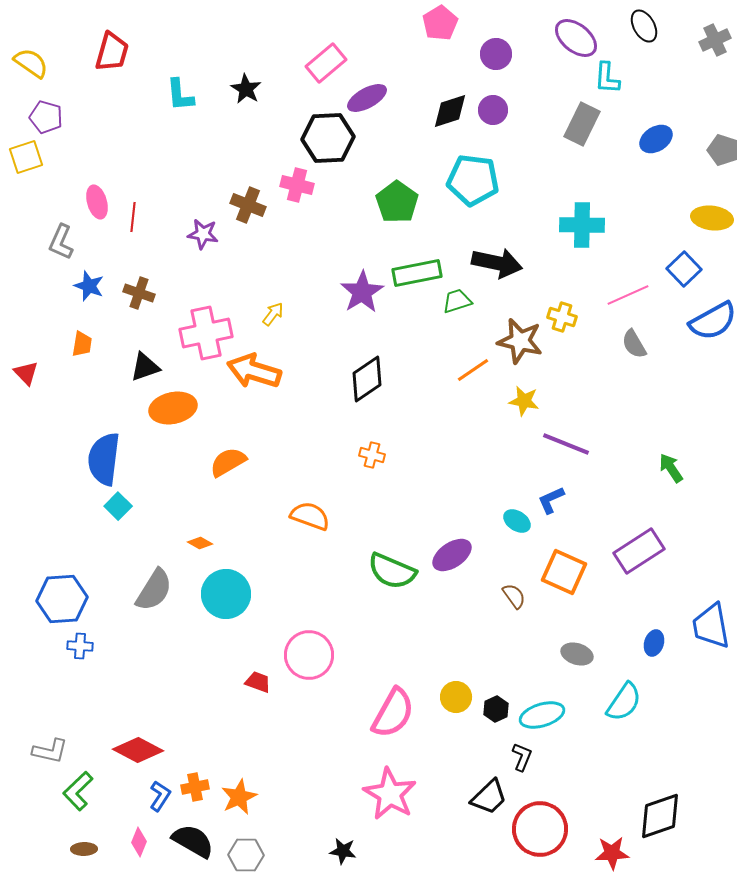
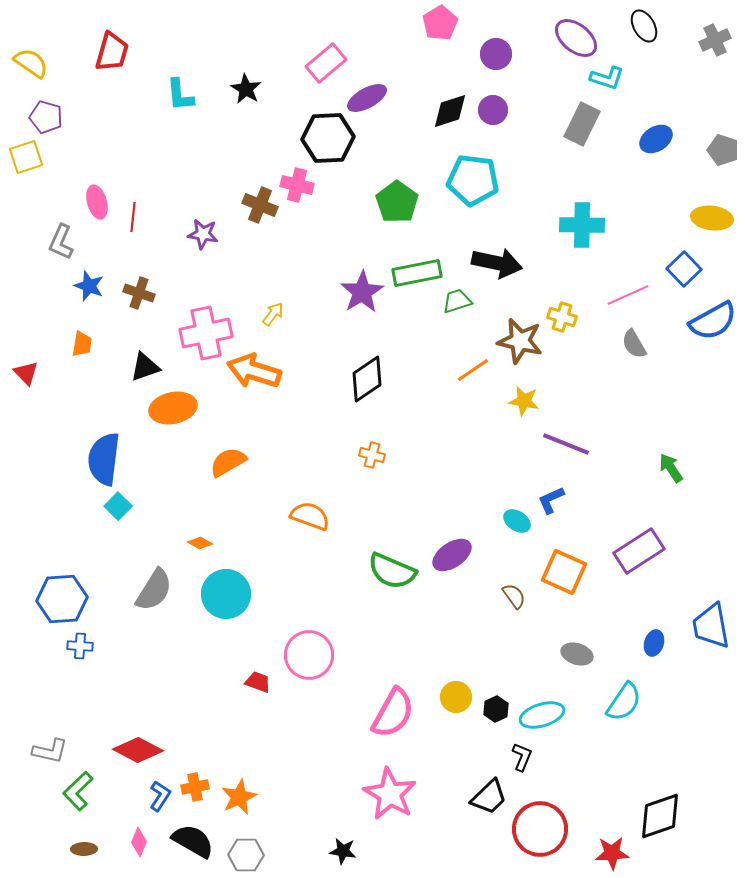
cyan L-shape at (607, 78): rotated 76 degrees counterclockwise
brown cross at (248, 205): moved 12 px right
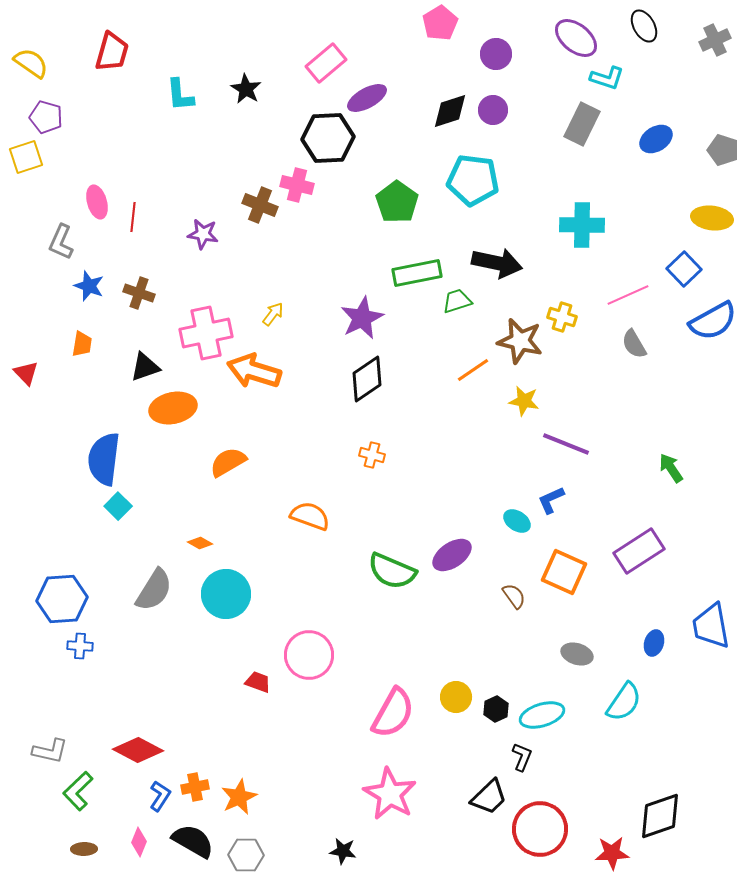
purple star at (362, 292): moved 26 px down; rotated 6 degrees clockwise
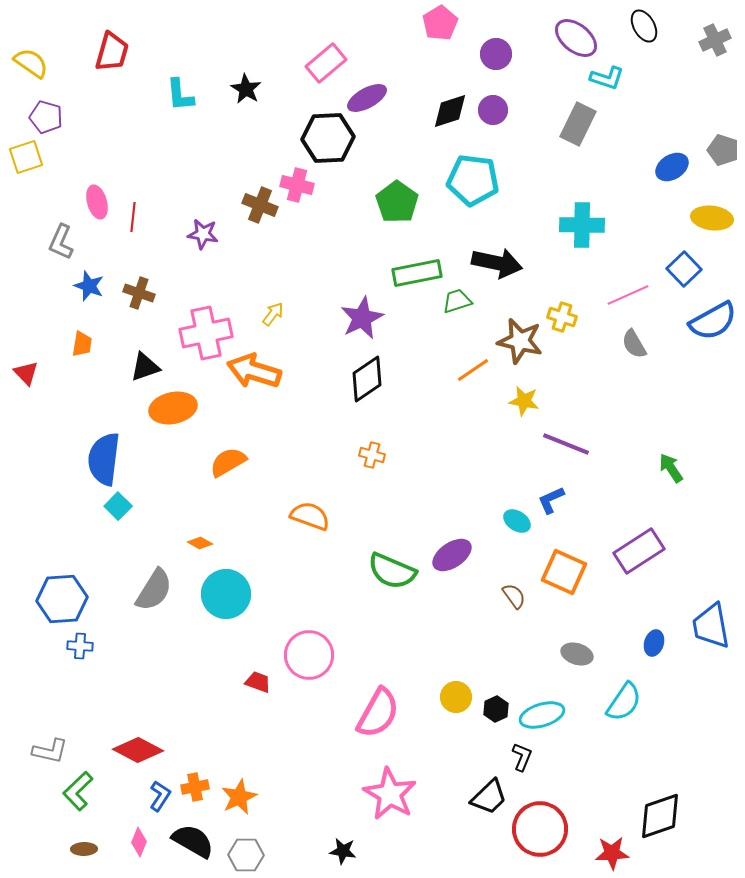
gray rectangle at (582, 124): moved 4 px left
blue ellipse at (656, 139): moved 16 px right, 28 px down
pink semicircle at (393, 713): moved 15 px left
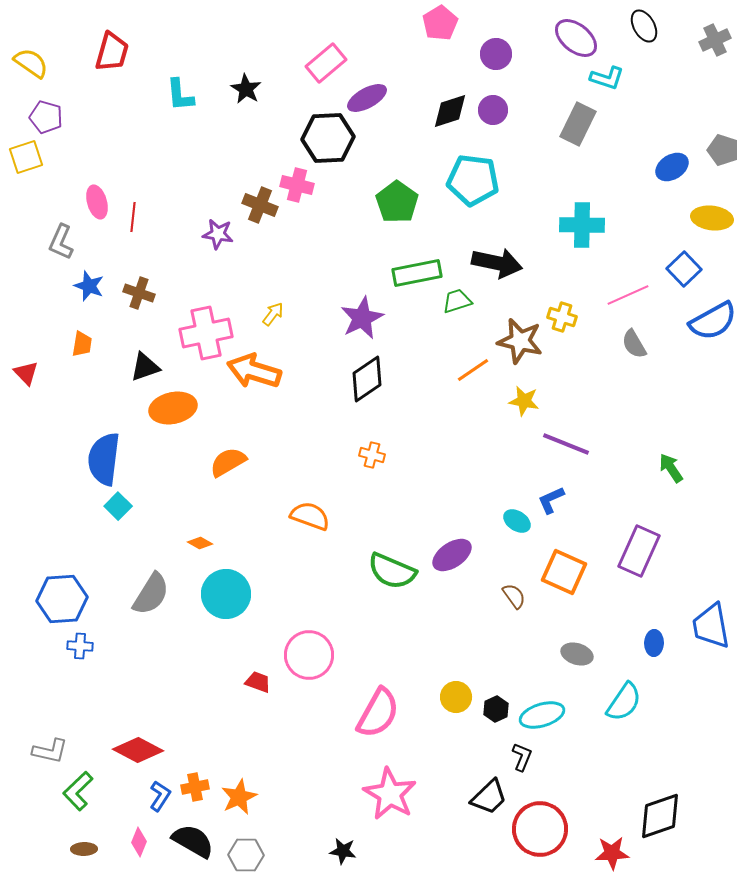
purple star at (203, 234): moved 15 px right
purple rectangle at (639, 551): rotated 33 degrees counterclockwise
gray semicircle at (154, 590): moved 3 px left, 4 px down
blue ellipse at (654, 643): rotated 15 degrees counterclockwise
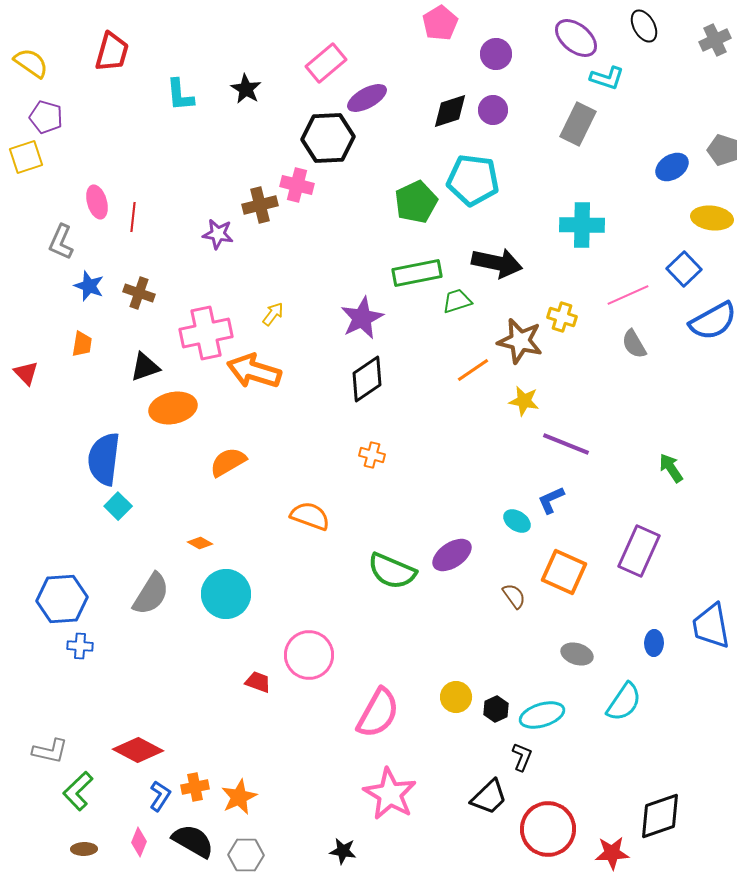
green pentagon at (397, 202): moved 19 px right; rotated 12 degrees clockwise
brown cross at (260, 205): rotated 36 degrees counterclockwise
red circle at (540, 829): moved 8 px right
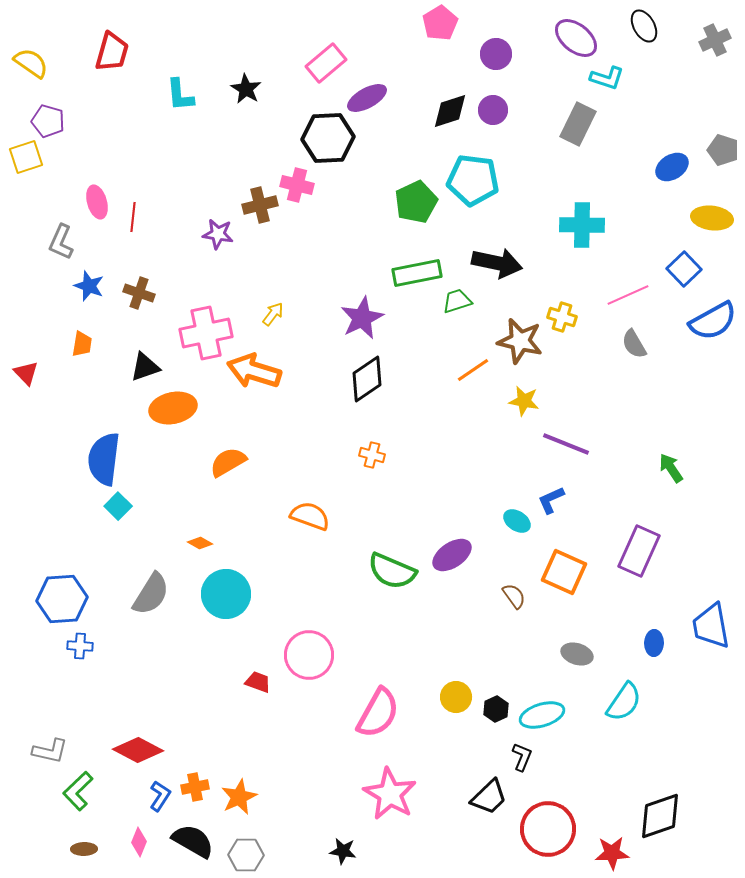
purple pentagon at (46, 117): moved 2 px right, 4 px down
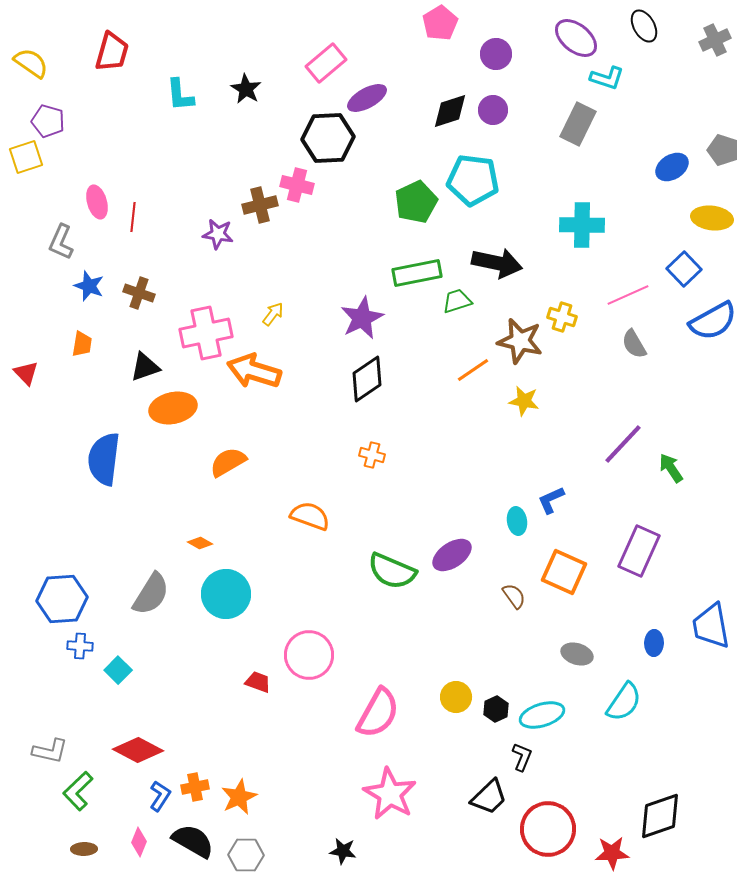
purple line at (566, 444): moved 57 px right; rotated 69 degrees counterclockwise
cyan square at (118, 506): moved 164 px down
cyan ellipse at (517, 521): rotated 48 degrees clockwise
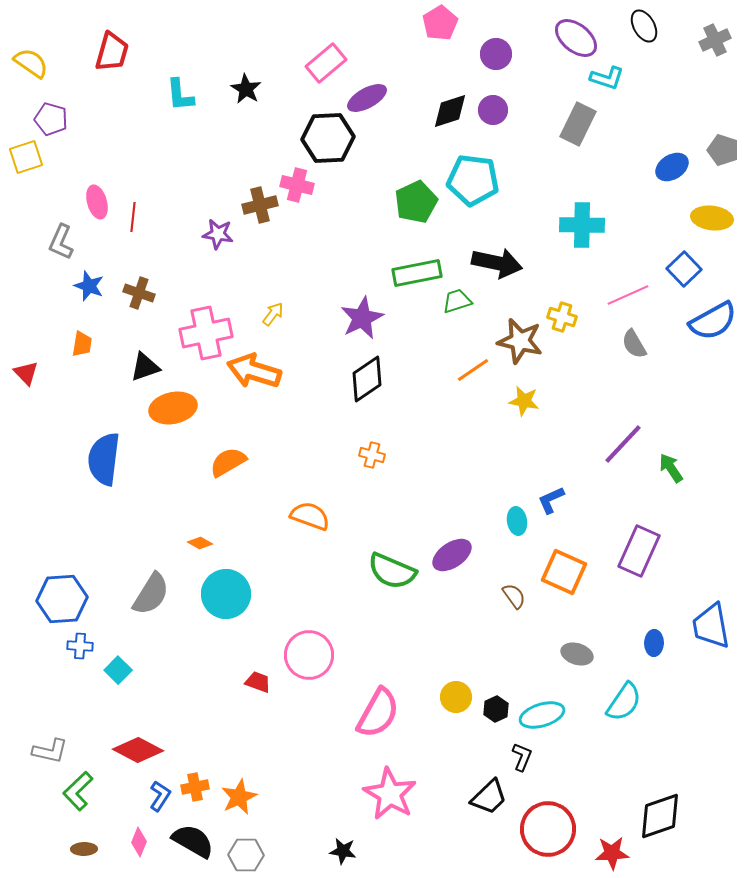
purple pentagon at (48, 121): moved 3 px right, 2 px up
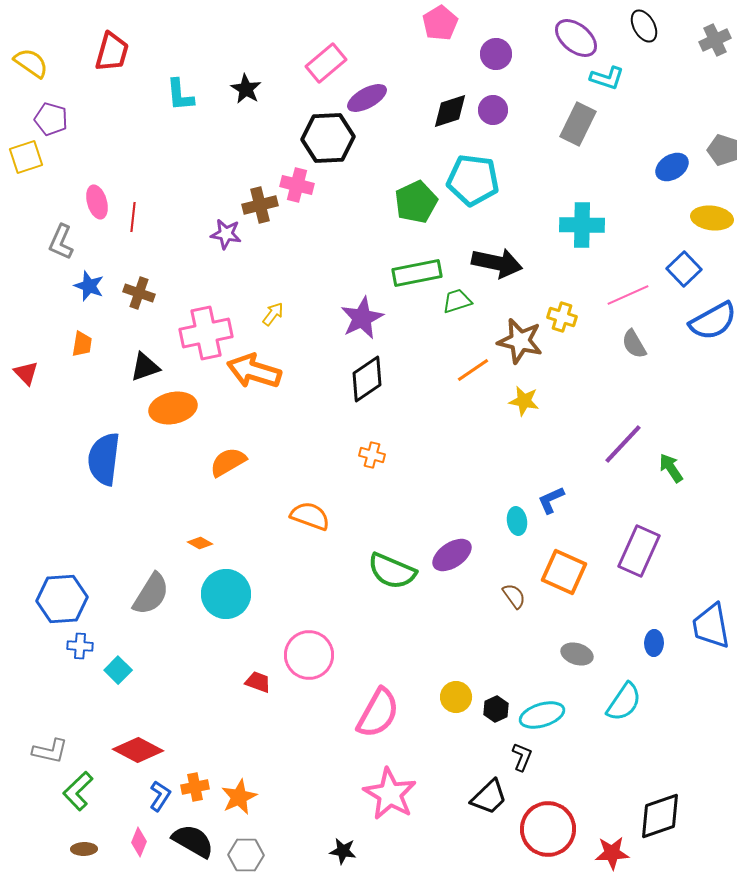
purple star at (218, 234): moved 8 px right
